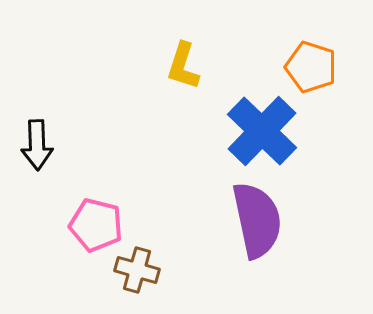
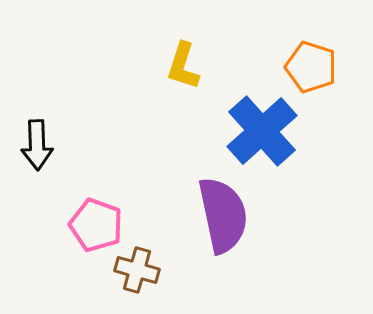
blue cross: rotated 4 degrees clockwise
purple semicircle: moved 34 px left, 5 px up
pink pentagon: rotated 6 degrees clockwise
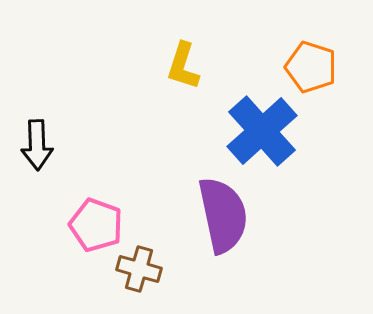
brown cross: moved 2 px right, 1 px up
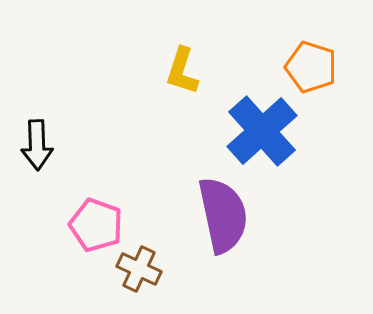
yellow L-shape: moved 1 px left, 5 px down
brown cross: rotated 9 degrees clockwise
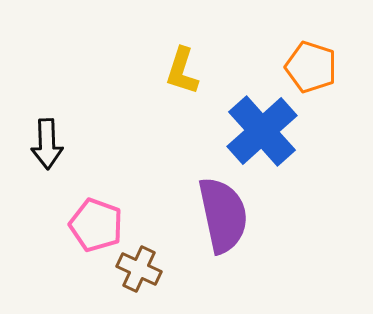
black arrow: moved 10 px right, 1 px up
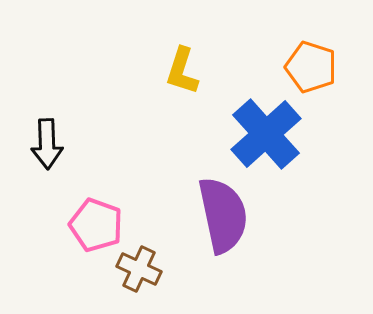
blue cross: moved 4 px right, 3 px down
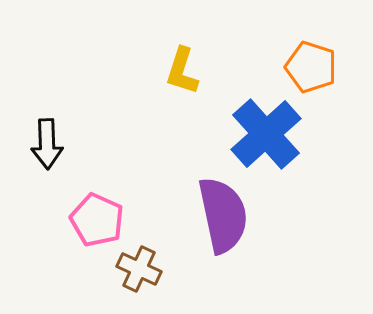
pink pentagon: moved 1 px right, 5 px up; rotated 4 degrees clockwise
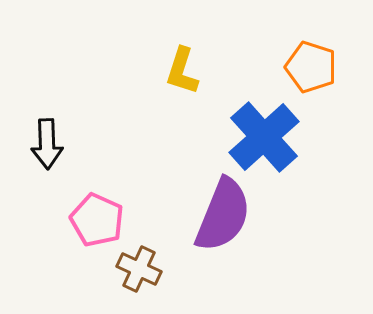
blue cross: moved 2 px left, 3 px down
purple semicircle: rotated 34 degrees clockwise
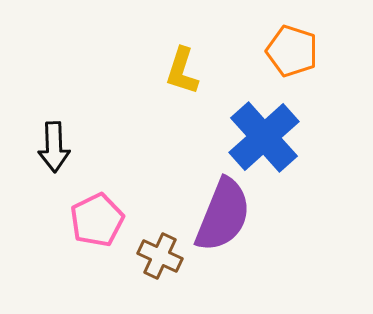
orange pentagon: moved 19 px left, 16 px up
black arrow: moved 7 px right, 3 px down
pink pentagon: rotated 22 degrees clockwise
brown cross: moved 21 px right, 13 px up
